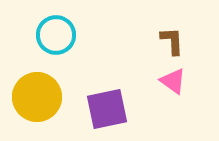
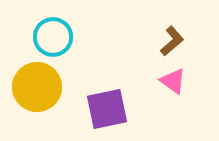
cyan circle: moved 3 px left, 2 px down
brown L-shape: rotated 52 degrees clockwise
yellow circle: moved 10 px up
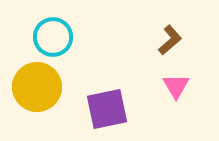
brown L-shape: moved 2 px left, 1 px up
pink triangle: moved 3 px right, 5 px down; rotated 24 degrees clockwise
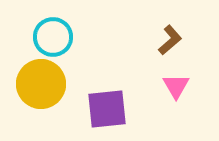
yellow circle: moved 4 px right, 3 px up
purple square: rotated 6 degrees clockwise
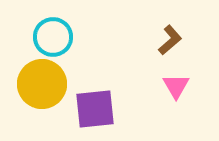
yellow circle: moved 1 px right
purple square: moved 12 px left
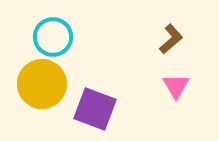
brown L-shape: moved 1 px right, 1 px up
purple square: rotated 27 degrees clockwise
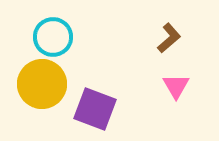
brown L-shape: moved 2 px left, 1 px up
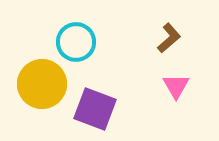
cyan circle: moved 23 px right, 5 px down
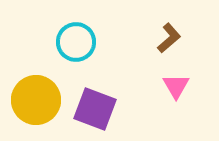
yellow circle: moved 6 px left, 16 px down
